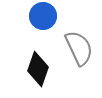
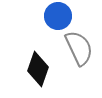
blue circle: moved 15 px right
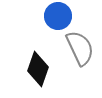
gray semicircle: moved 1 px right
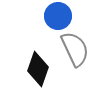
gray semicircle: moved 5 px left, 1 px down
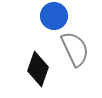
blue circle: moved 4 px left
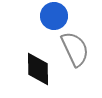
black diamond: rotated 20 degrees counterclockwise
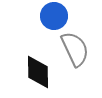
black diamond: moved 3 px down
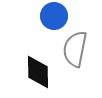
gray semicircle: rotated 144 degrees counterclockwise
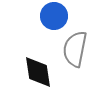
black diamond: rotated 8 degrees counterclockwise
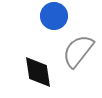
gray semicircle: moved 3 px right, 2 px down; rotated 27 degrees clockwise
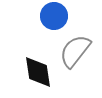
gray semicircle: moved 3 px left
